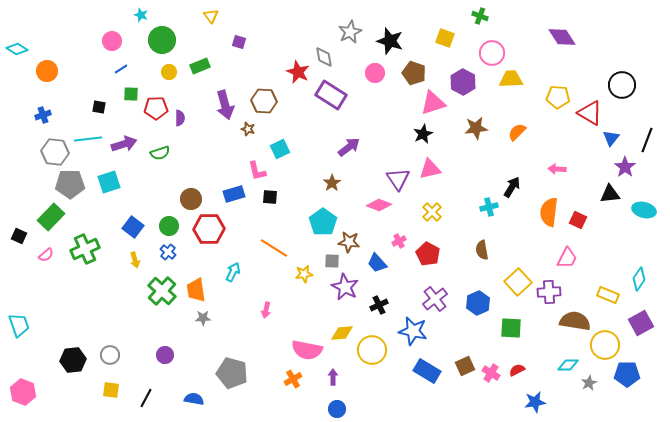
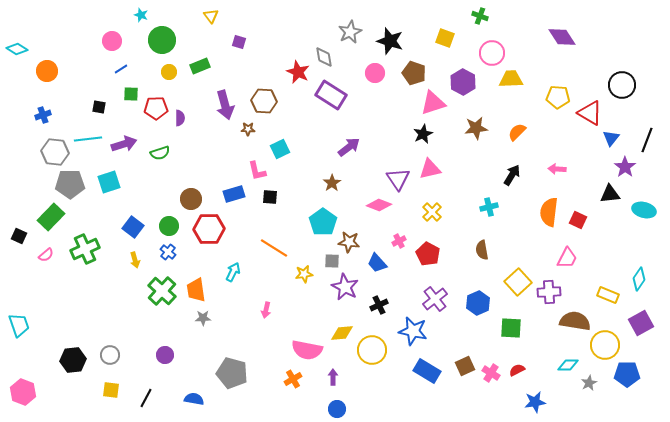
brown star at (248, 129): rotated 16 degrees counterclockwise
black arrow at (512, 187): moved 12 px up
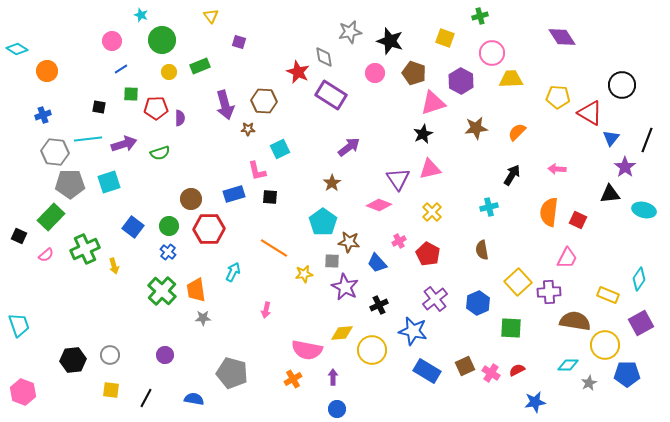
green cross at (480, 16): rotated 35 degrees counterclockwise
gray star at (350, 32): rotated 15 degrees clockwise
purple hexagon at (463, 82): moved 2 px left, 1 px up
yellow arrow at (135, 260): moved 21 px left, 6 px down
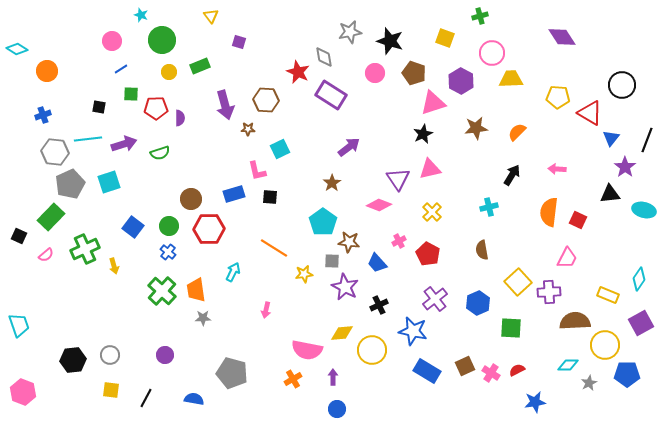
brown hexagon at (264, 101): moved 2 px right, 1 px up
gray pentagon at (70, 184): rotated 24 degrees counterclockwise
brown semicircle at (575, 321): rotated 12 degrees counterclockwise
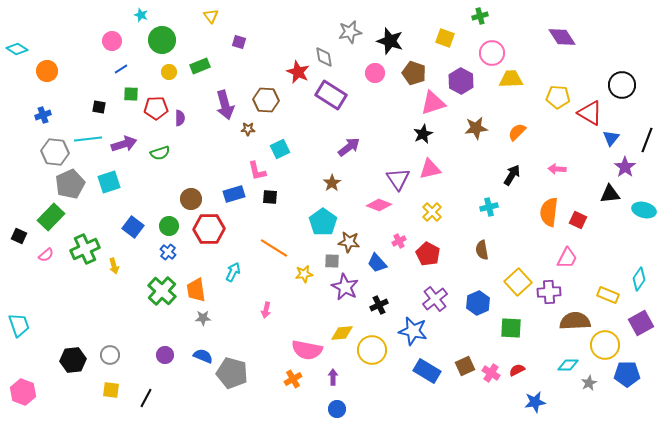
blue semicircle at (194, 399): moved 9 px right, 43 px up; rotated 12 degrees clockwise
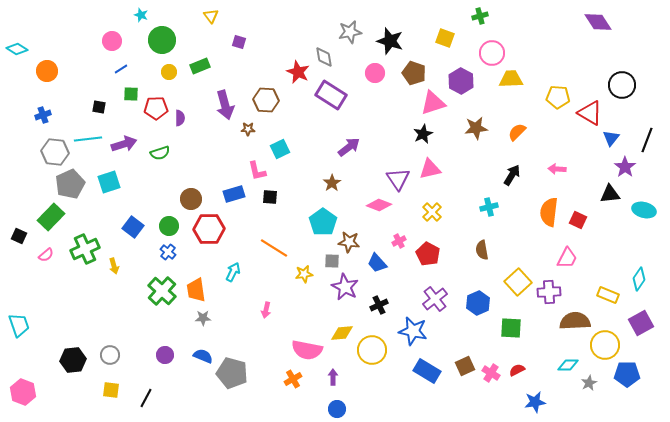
purple diamond at (562, 37): moved 36 px right, 15 px up
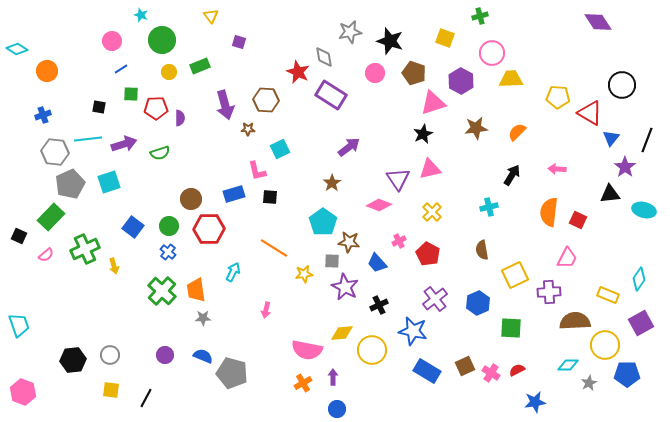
yellow square at (518, 282): moved 3 px left, 7 px up; rotated 16 degrees clockwise
orange cross at (293, 379): moved 10 px right, 4 px down
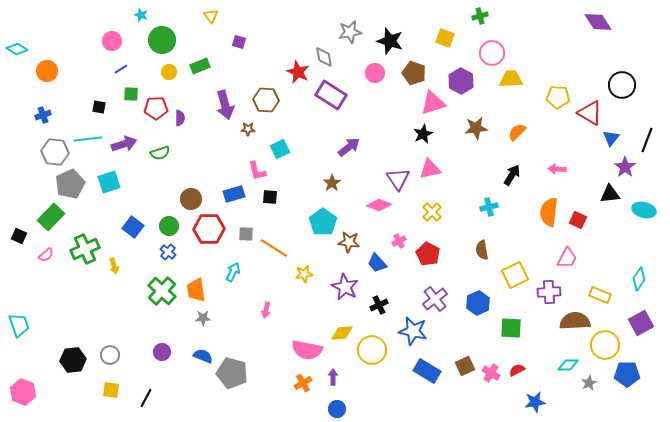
gray square at (332, 261): moved 86 px left, 27 px up
yellow rectangle at (608, 295): moved 8 px left
purple circle at (165, 355): moved 3 px left, 3 px up
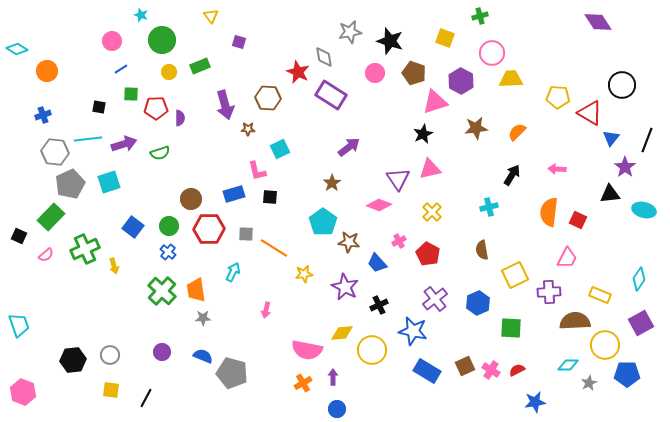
brown hexagon at (266, 100): moved 2 px right, 2 px up
pink triangle at (433, 103): moved 2 px right, 1 px up
pink cross at (491, 373): moved 3 px up
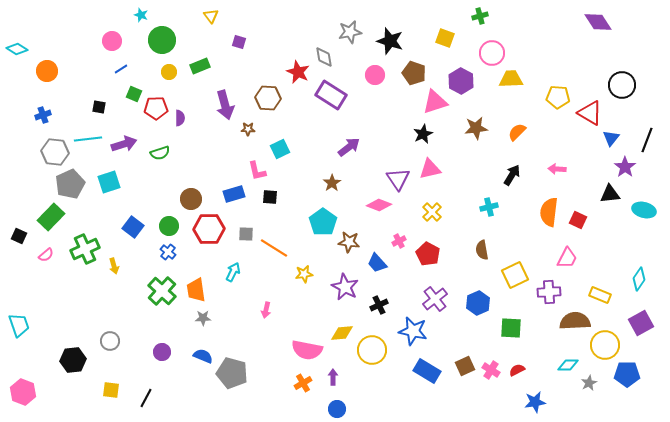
pink circle at (375, 73): moved 2 px down
green square at (131, 94): moved 3 px right; rotated 21 degrees clockwise
gray circle at (110, 355): moved 14 px up
